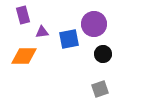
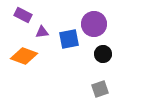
purple rectangle: rotated 48 degrees counterclockwise
orange diamond: rotated 20 degrees clockwise
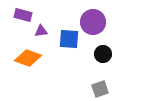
purple rectangle: rotated 12 degrees counterclockwise
purple circle: moved 1 px left, 2 px up
purple triangle: moved 1 px left, 1 px up
blue square: rotated 15 degrees clockwise
orange diamond: moved 4 px right, 2 px down
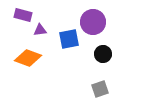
purple triangle: moved 1 px left, 1 px up
blue square: rotated 15 degrees counterclockwise
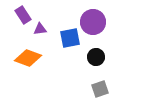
purple rectangle: rotated 42 degrees clockwise
purple triangle: moved 1 px up
blue square: moved 1 px right, 1 px up
black circle: moved 7 px left, 3 px down
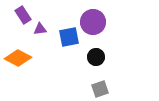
blue square: moved 1 px left, 1 px up
orange diamond: moved 10 px left; rotated 8 degrees clockwise
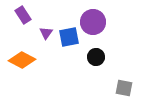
purple triangle: moved 6 px right, 4 px down; rotated 48 degrees counterclockwise
orange diamond: moved 4 px right, 2 px down
gray square: moved 24 px right, 1 px up; rotated 30 degrees clockwise
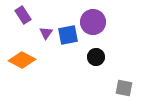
blue square: moved 1 px left, 2 px up
